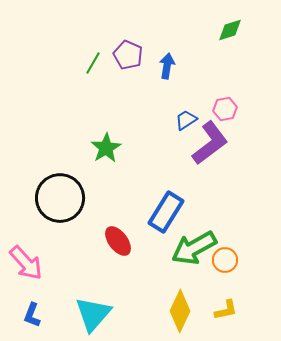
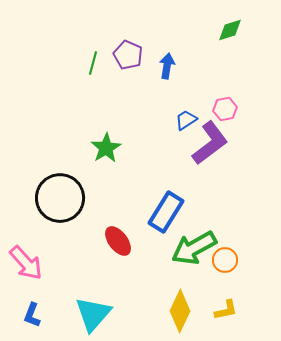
green line: rotated 15 degrees counterclockwise
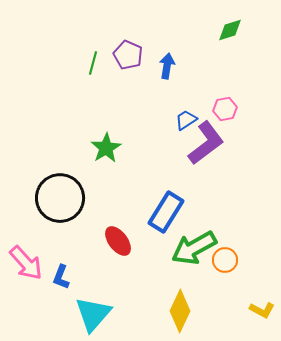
purple L-shape: moved 4 px left
yellow L-shape: moved 36 px right; rotated 40 degrees clockwise
blue L-shape: moved 29 px right, 38 px up
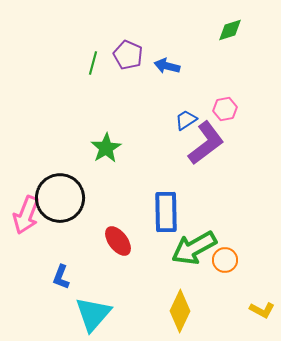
blue arrow: rotated 85 degrees counterclockwise
blue rectangle: rotated 33 degrees counterclockwise
pink arrow: moved 48 px up; rotated 63 degrees clockwise
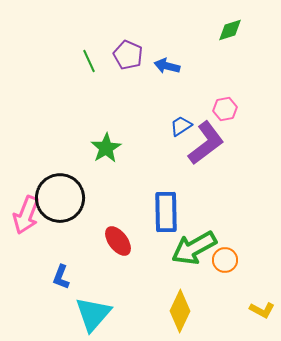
green line: moved 4 px left, 2 px up; rotated 40 degrees counterclockwise
blue trapezoid: moved 5 px left, 6 px down
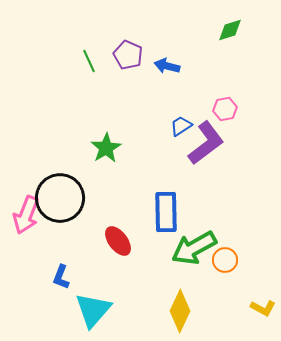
yellow L-shape: moved 1 px right, 2 px up
cyan triangle: moved 4 px up
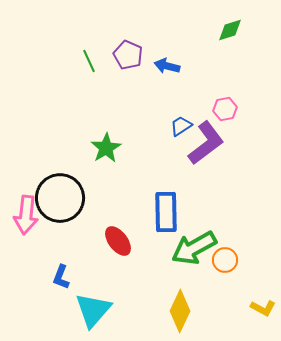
pink arrow: rotated 15 degrees counterclockwise
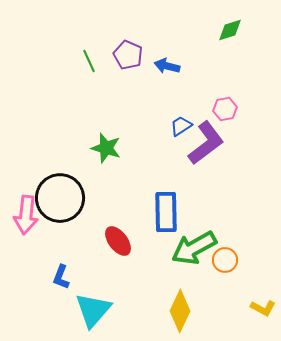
green star: rotated 24 degrees counterclockwise
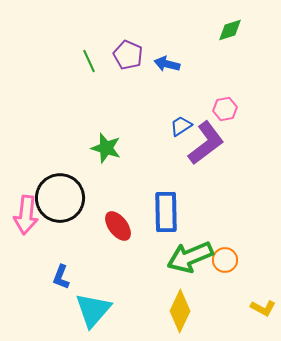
blue arrow: moved 2 px up
red ellipse: moved 15 px up
green arrow: moved 4 px left, 9 px down; rotated 6 degrees clockwise
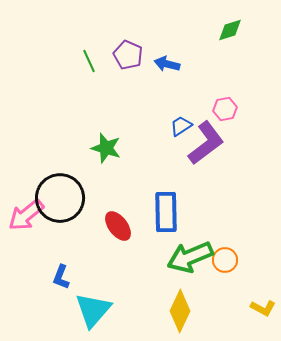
pink arrow: rotated 45 degrees clockwise
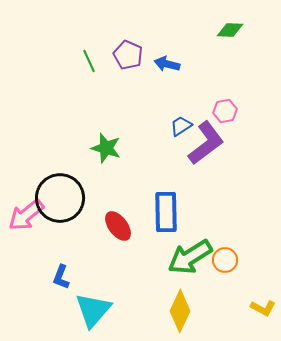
green diamond: rotated 20 degrees clockwise
pink hexagon: moved 2 px down
green arrow: rotated 9 degrees counterclockwise
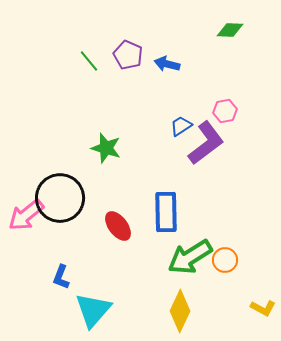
green line: rotated 15 degrees counterclockwise
